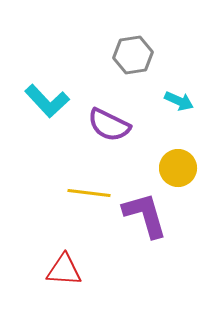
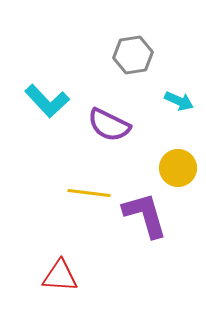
red triangle: moved 4 px left, 6 px down
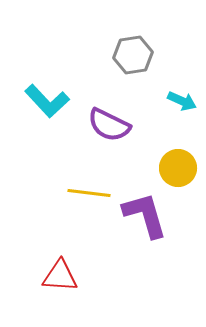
cyan arrow: moved 3 px right
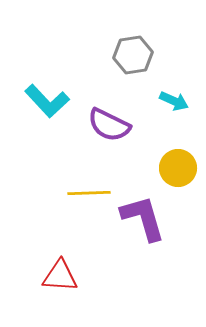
cyan arrow: moved 8 px left
yellow line: rotated 9 degrees counterclockwise
purple L-shape: moved 2 px left, 3 px down
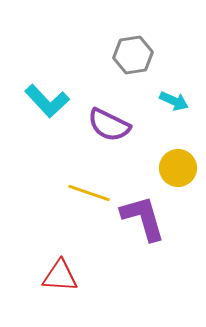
yellow line: rotated 21 degrees clockwise
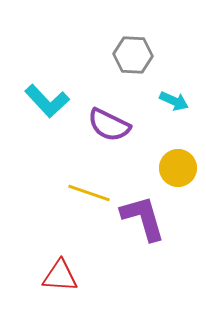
gray hexagon: rotated 12 degrees clockwise
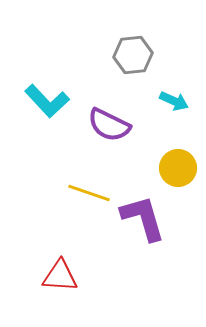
gray hexagon: rotated 9 degrees counterclockwise
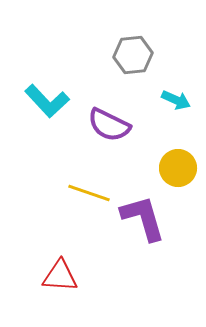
cyan arrow: moved 2 px right, 1 px up
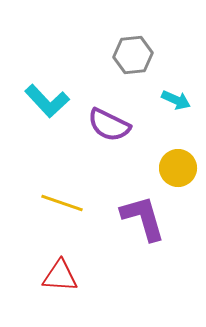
yellow line: moved 27 px left, 10 px down
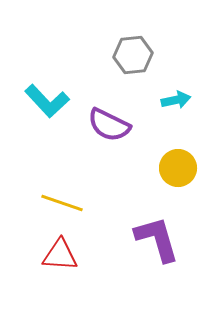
cyan arrow: rotated 36 degrees counterclockwise
purple L-shape: moved 14 px right, 21 px down
red triangle: moved 21 px up
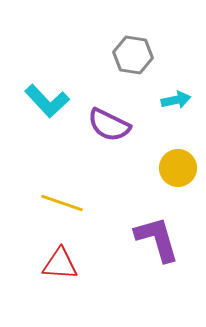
gray hexagon: rotated 15 degrees clockwise
red triangle: moved 9 px down
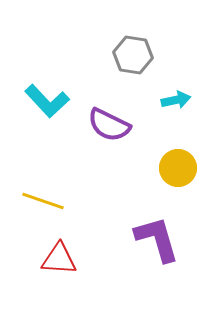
yellow line: moved 19 px left, 2 px up
red triangle: moved 1 px left, 5 px up
